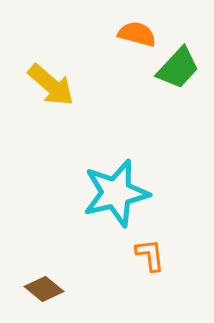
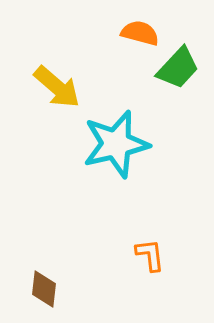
orange semicircle: moved 3 px right, 1 px up
yellow arrow: moved 6 px right, 2 px down
cyan star: moved 49 px up
brown diamond: rotated 57 degrees clockwise
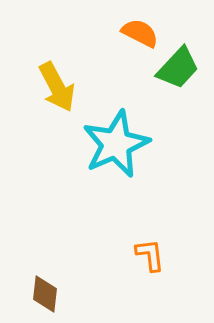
orange semicircle: rotated 12 degrees clockwise
yellow arrow: rotated 21 degrees clockwise
cyan star: rotated 10 degrees counterclockwise
brown diamond: moved 1 px right, 5 px down
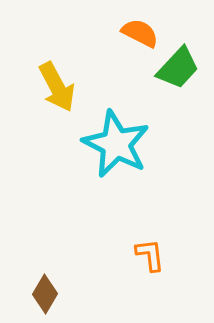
cyan star: rotated 22 degrees counterclockwise
brown diamond: rotated 24 degrees clockwise
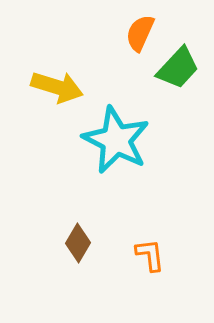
orange semicircle: rotated 93 degrees counterclockwise
yellow arrow: rotated 45 degrees counterclockwise
cyan star: moved 4 px up
brown diamond: moved 33 px right, 51 px up
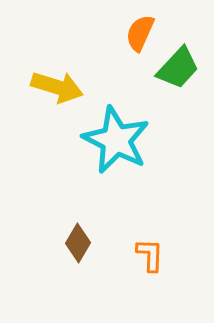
orange L-shape: rotated 9 degrees clockwise
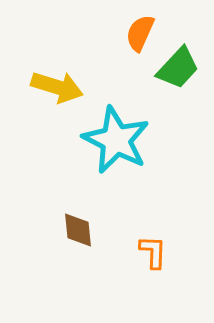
brown diamond: moved 13 px up; rotated 36 degrees counterclockwise
orange L-shape: moved 3 px right, 3 px up
